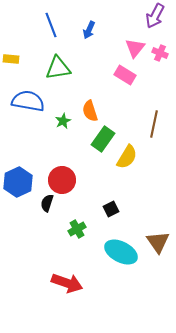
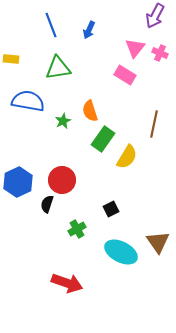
black semicircle: moved 1 px down
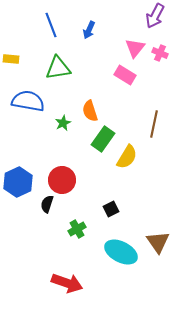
green star: moved 2 px down
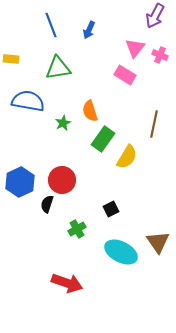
pink cross: moved 2 px down
blue hexagon: moved 2 px right
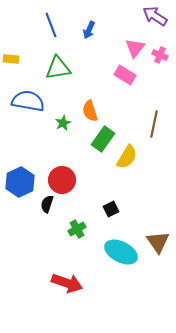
purple arrow: rotated 95 degrees clockwise
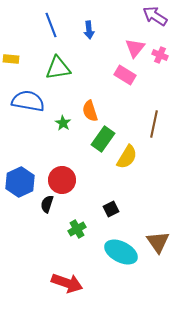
blue arrow: rotated 30 degrees counterclockwise
green star: rotated 14 degrees counterclockwise
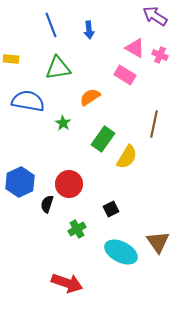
pink triangle: rotated 40 degrees counterclockwise
orange semicircle: moved 14 px up; rotated 75 degrees clockwise
red circle: moved 7 px right, 4 px down
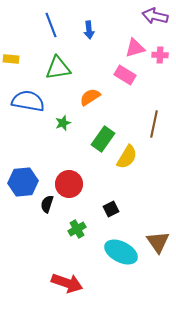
purple arrow: rotated 20 degrees counterclockwise
pink triangle: rotated 45 degrees counterclockwise
pink cross: rotated 21 degrees counterclockwise
green star: rotated 21 degrees clockwise
blue hexagon: moved 3 px right; rotated 20 degrees clockwise
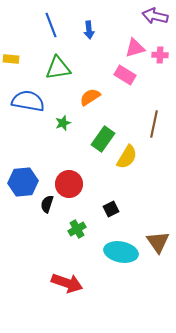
cyan ellipse: rotated 16 degrees counterclockwise
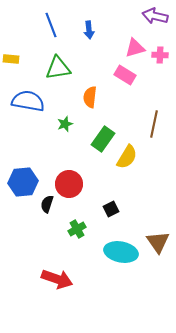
orange semicircle: rotated 50 degrees counterclockwise
green star: moved 2 px right, 1 px down
red arrow: moved 10 px left, 4 px up
